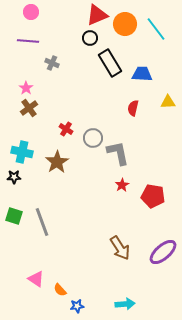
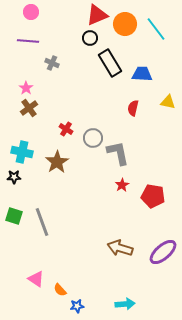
yellow triangle: rotated 14 degrees clockwise
brown arrow: rotated 140 degrees clockwise
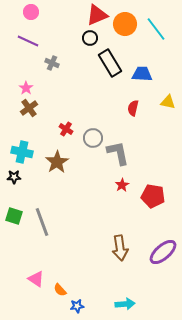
purple line: rotated 20 degrees clockwise
brown arrow: rotated 115 degrees counterclockwise
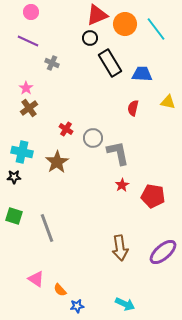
gray line: moved 5 px right, 6 px down
cyan arrow: rotated 30 degrees clockwise
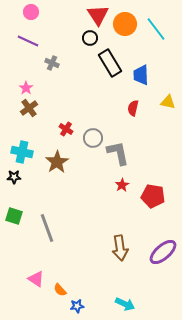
red triangle: moved 1 px right; rotated 40 degrees counterclockwise
blue trapezoid: moved 1 px left, 1 px down; rotated 95 degrees counterclockwise
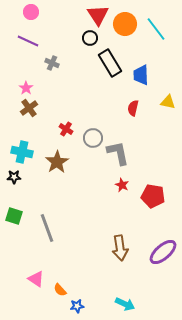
red star: rotated 16 degrees counterclockwise
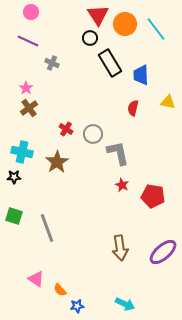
gray circle: moved 4 px up
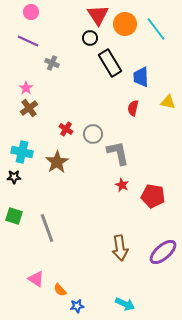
blue trapezoid: moved 2 px down
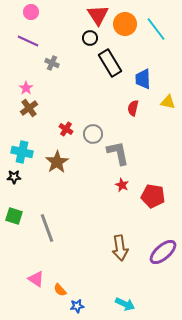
blue trapezoid: moved 2 px right, 2 px down
